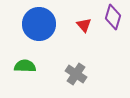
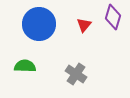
red triangle: rotated 21 degrees clockwise
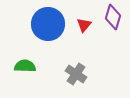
blue circle: moved 9 px right
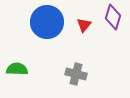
blue circle: moved 1 px left, 2 px up
green semicircle: moved 8 px left, 3 px down
gray cross: rotated 20 degrees counterclockwise
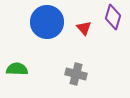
red triangle: moved 3 px down; rotated 21 degrees counterclockwise
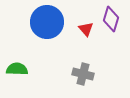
purple diamond: moved 2 px left, 2 px down
red triangle: moved 2 px right, 1 px down
gray cross: moved 7 px right
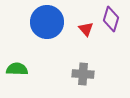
gray cross: rotated 10 degrees counterclockwise
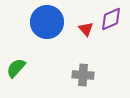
purple diamond: rotated 50 degrees clockwise
green semicircle: moved 1 px left, 1 px up; rotated 50 degrees counterclockwise
gray cross: moved 1 px down
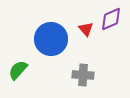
blue circle: moved 4 px right, 17 px down
green semicircle: moved 2 px right, 2 px down
